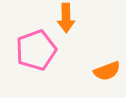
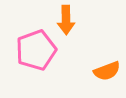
orange arrow: moved 2 px down
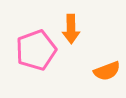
orange arrow: moved 5 px right, 9 px down
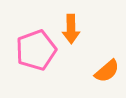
orange semicircle: rotated 20 degrees counterclockwise
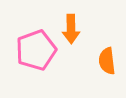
orange semicircle: moved 10 px up; rotated 124 degrees clockwise
